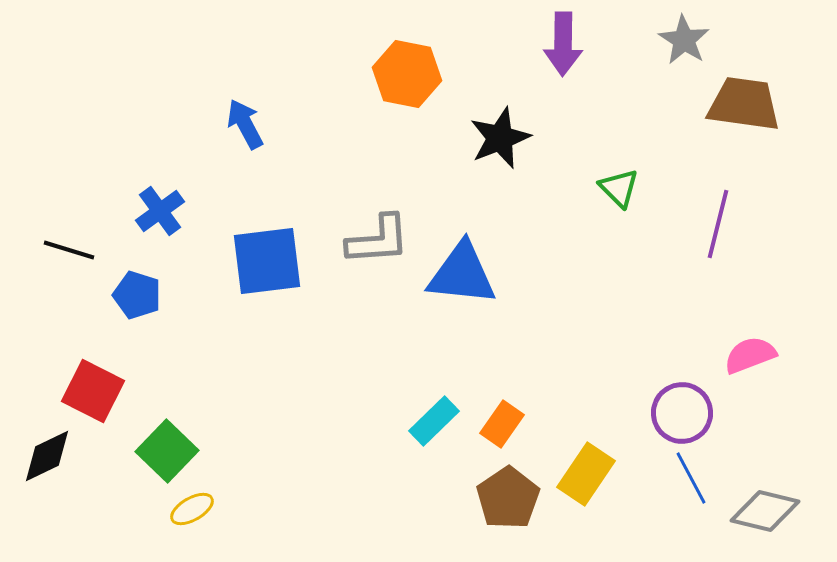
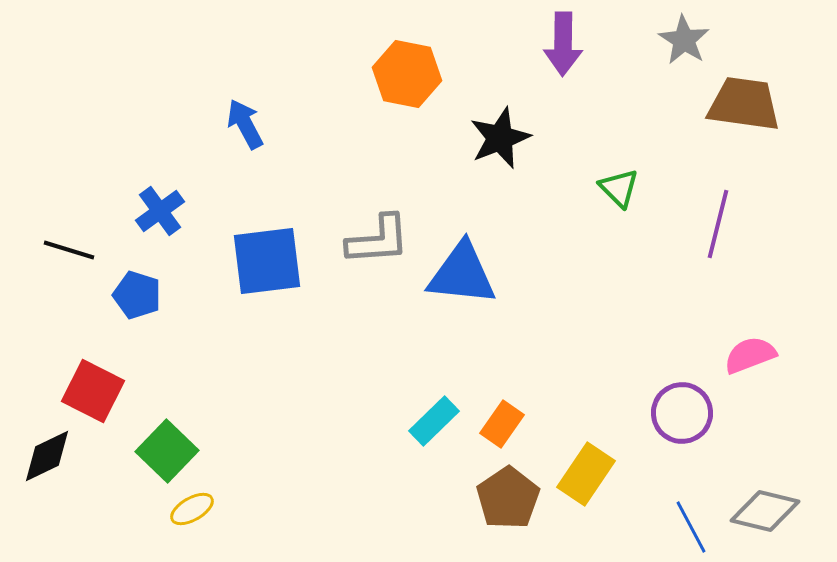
blue line: moved 49 px down
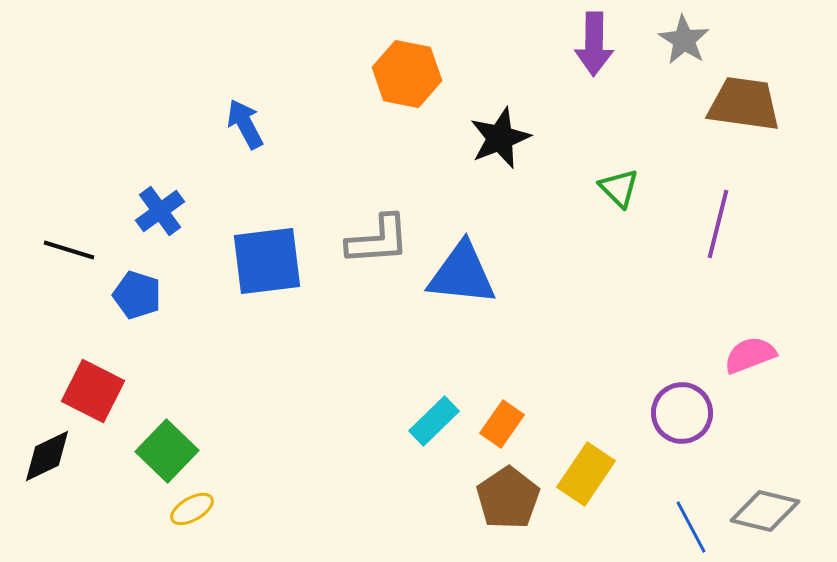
purple arrow: moved 31 px right
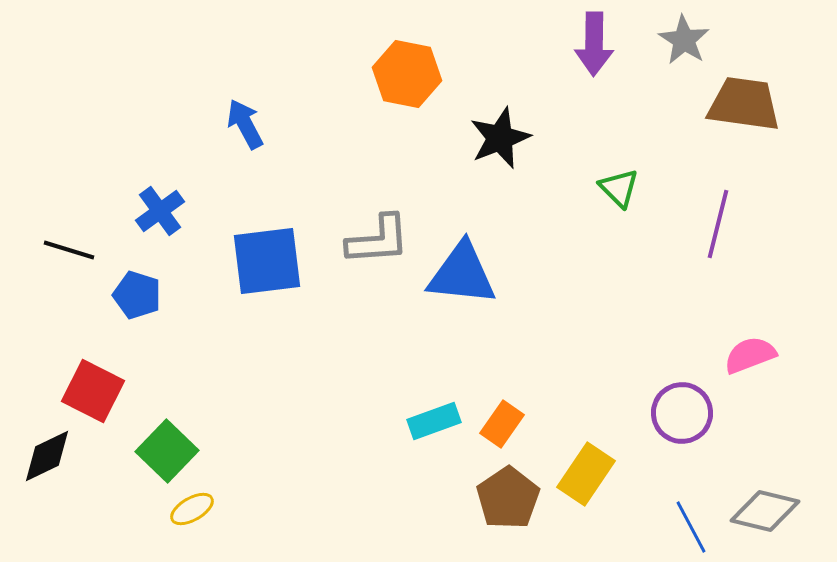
cyan rectangle: rotated 24 degrees clockwise
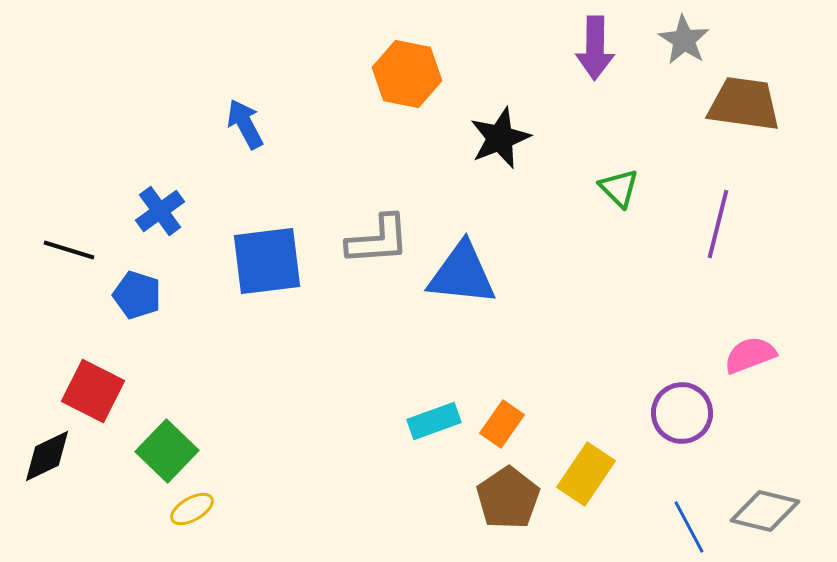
purple arrow: moved 1 px right, 4 px down
blue line: moved 2 px left
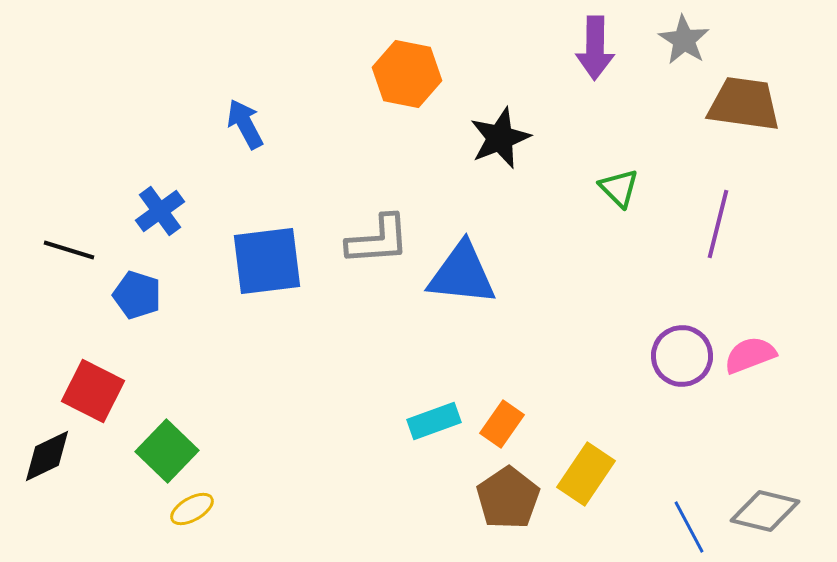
purple circle: moved 57 px up
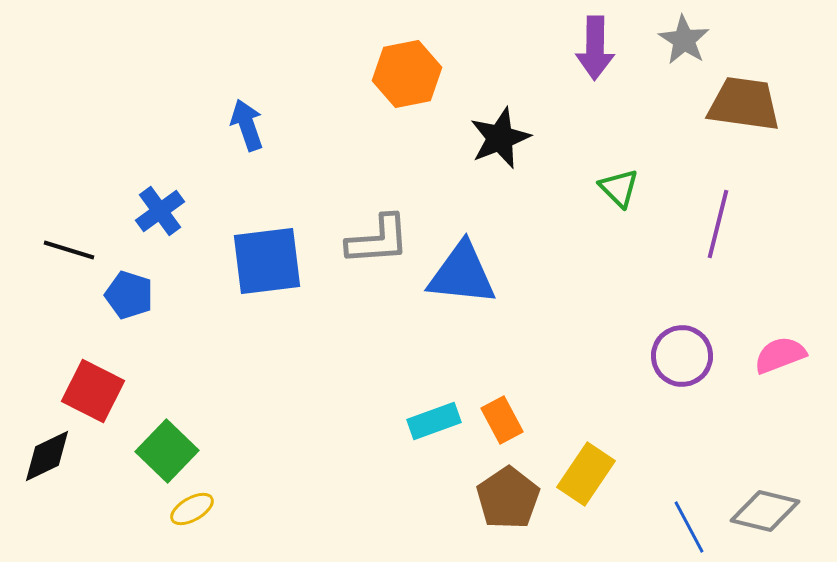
orange hexagon: rotated 22 degrees counterclockwise
blue arrow: moved 2 px right, 1 px down; rotated 9 degrees clockwise
blue pentagon: moved 8 px left
pink semicircle: moved 30 px right
orange rectangle: moved 4 px up; rotated 63 degrees counterclockwise
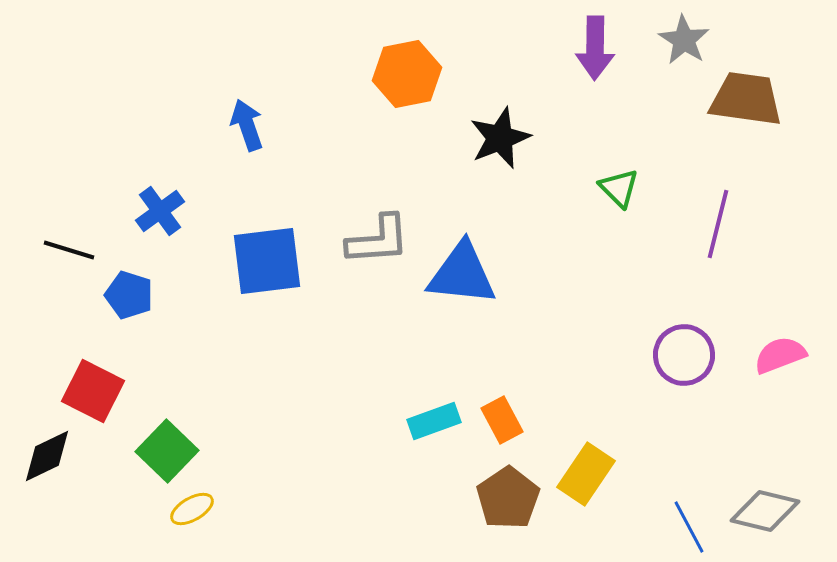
brown trapezoid: moved 2 px right, 5 px up
purple circle: moved 2 px right, 1 px up
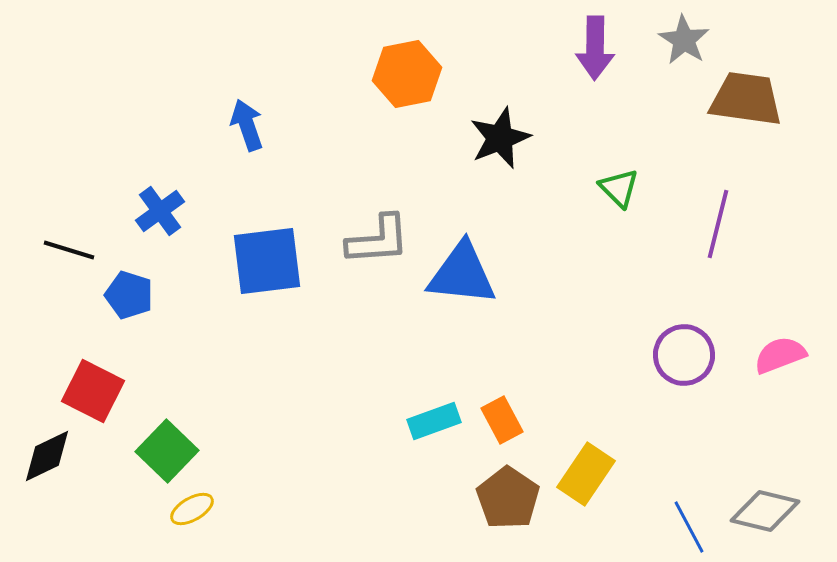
brown pentagon: rotated 4 degrees counterclockwise
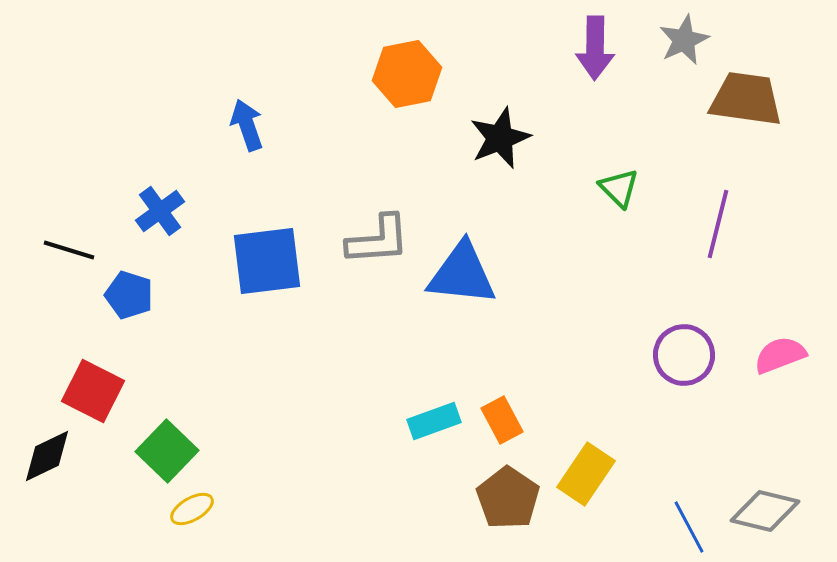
gray star: rotated 15 degrees clockwise
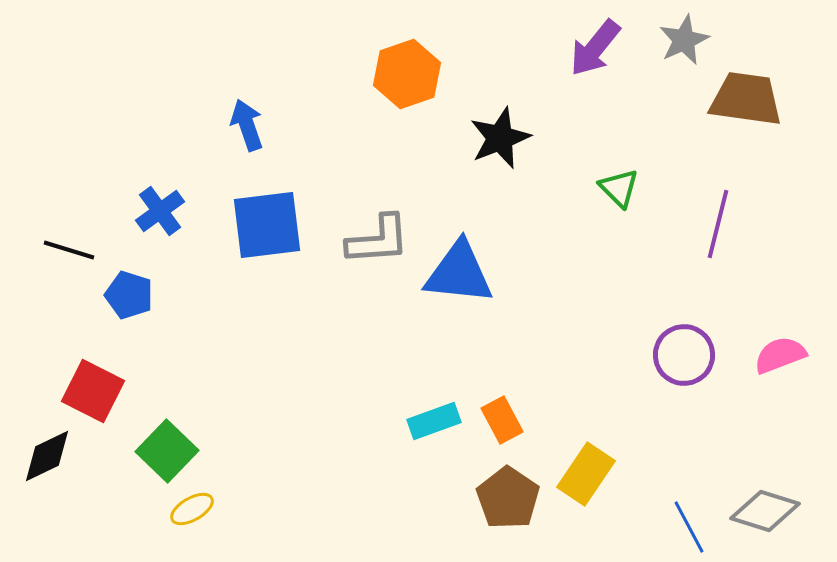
purple arrow: rotated 38 degrees clockwise
orange hexagon: rotated 8 degrees counterclockwise
blue square: moved 36 px up
blue triangle: moved 3 px left, 1 px up
gray diamond: rotated 4 degrees clockwise
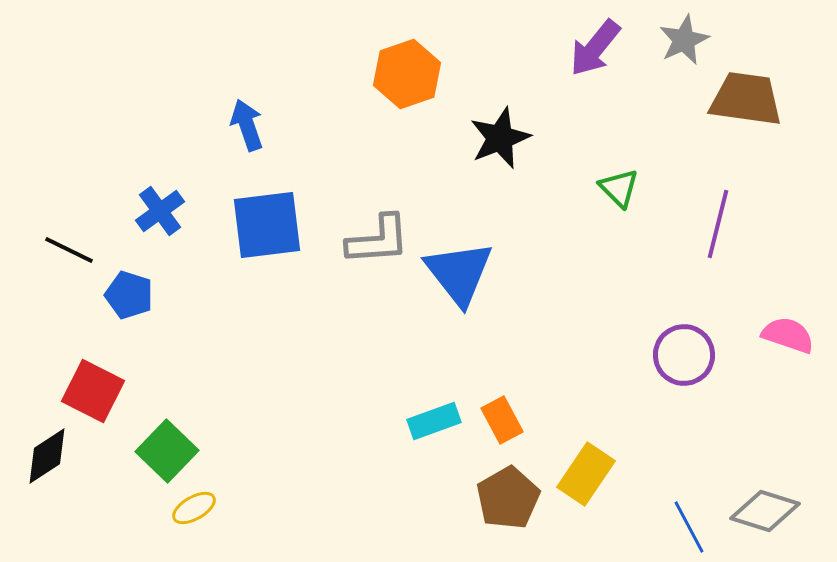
black line: rotated 9 degrees clockwise
blue triangle: rotated 46 degrees clockwise
pink semicircle: moved 8 px right, 20 px up; rotated 40 degrees clockwise
black diamond: rotated 8 degrees counterclockwise
brown pentagon: rotated 8 degrees clockwise
yellow ellipse: moved 2 px right, 1 px up
